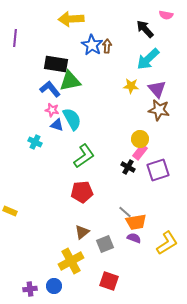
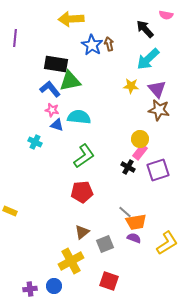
brown arrow: moved 2 px right, 2 px up; rotated 16 degrees counterclockwise
cyan semicircle: moved 7 px right, 2 px up; rotated 55 degrees counterclockwise
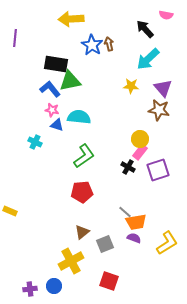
purple triangle: moved 6 px right, 1 px up
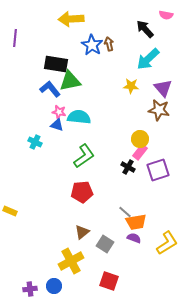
pink star: moved 7 px right, 2 px down
gray square: rotated 36 degrees counterclockwise
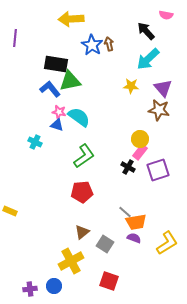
black arrow: moved 1 px right, 2 px down
cyan semicircle: rotated 30 degrees clockwise
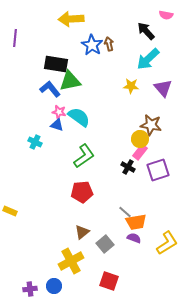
brown star: moved 8 px left, 15 px down
gray square: rotated 18 degrees clockwise
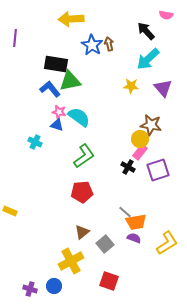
purple cross: rotated 24 degrees clockwise
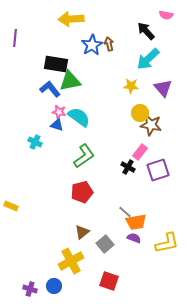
blue star: rotated 10 degrees clockwise
yellow circle: moved 26 px up
red pentagon: rotated 10 degrees counterclockwise
yellow rectangle: moved 1 px right, 5 px up
yellow L-shape: rotated 20 degrees clockwise
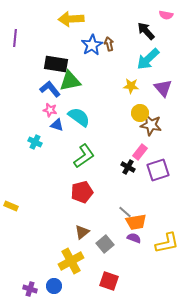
pink star: moved 9 px left, 2 px up
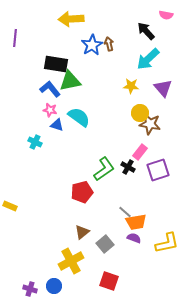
brown star: moved 1 px left, 1 px up
green L-shape: moved 20 px right, 13 px down
yellow rectangle: moved 1 px left
